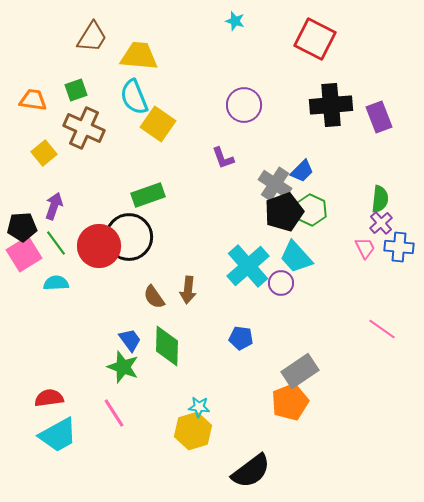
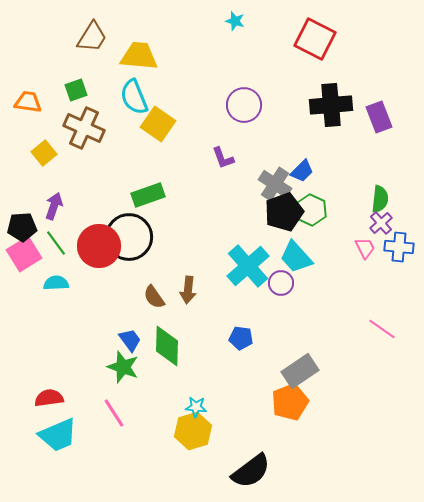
orange trapezoid at (33, 100): moved 5 px left, 2 px down
cyan star at (199, 407): moved 3 px left
cyan trapezoid at (58, 435): rotated 6 degrees clockwise
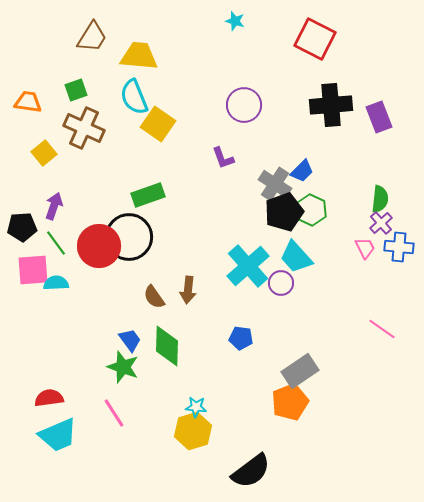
pink square at (24, 254): moved 9 px right, 16 px down; rotated 28 degrees clockwise
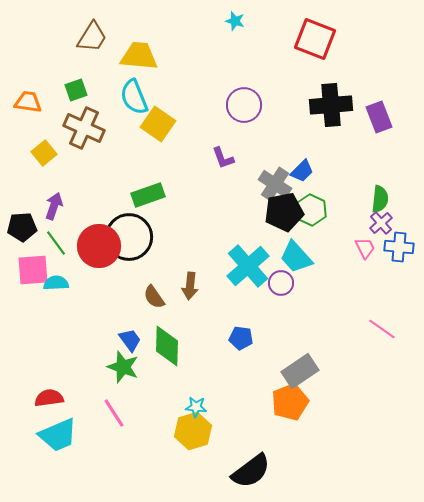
red square at (315, 39): rotated 6 degrees counterclockwise
black pentagon at (284, 212): rotated 9 degrees clockwise
brown arrow at (188, 290): moved 2 px right, 4 px up
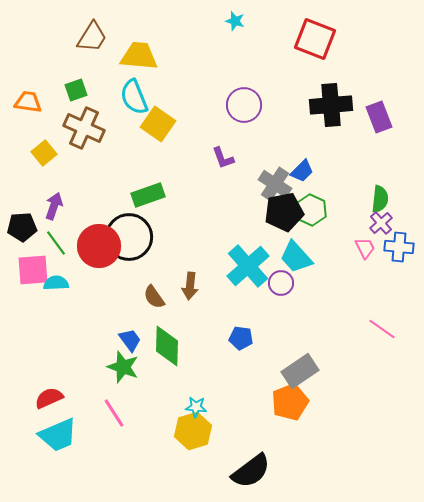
red semicircle at (49, 398): rotated 16 degrees counterclockwise
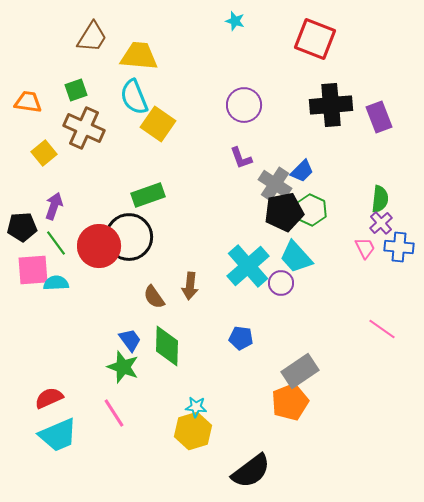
purple L-shape at (223, 158): moved 18 px right
